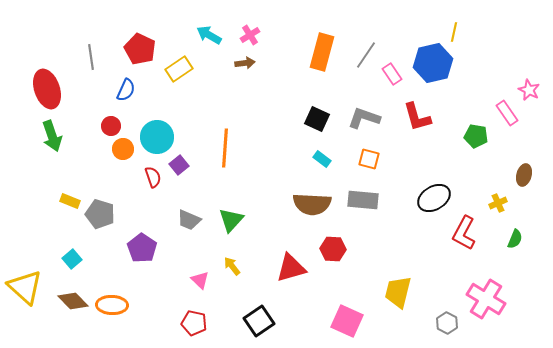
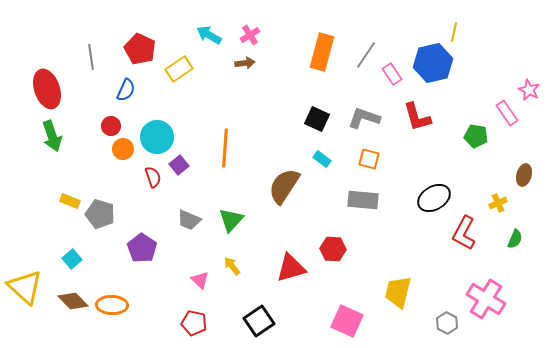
brown semicircle at (312, 204): moved 28 px left, 18 px up; rotated 120 degrees clockwise
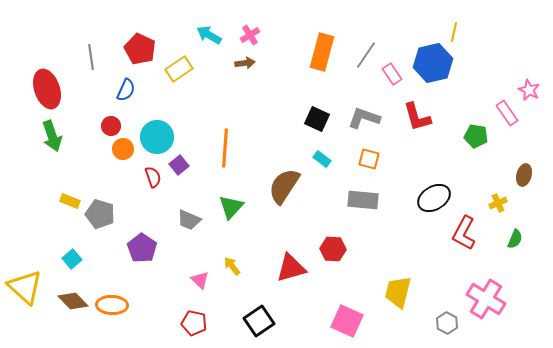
green triangle at (231, 220): moved 13 px up
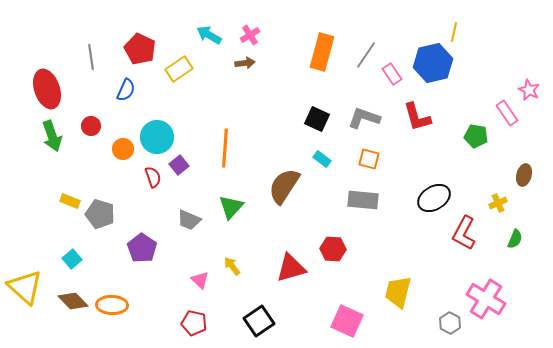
red circle at (111, 126): moved 20 px left
gray hexagon at (447, 323): moved 3 px right
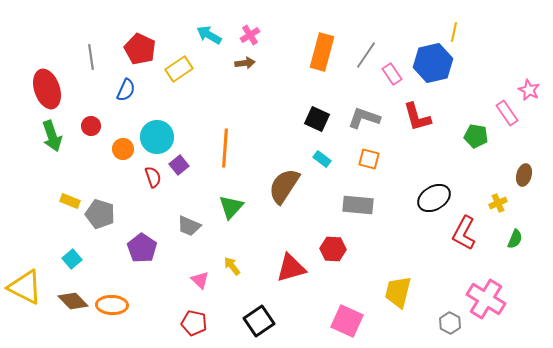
gray rectangle at (363, 200): moved 5 px left, 5 px down
gray trapezoid at (189, 220): moved 6 px down
yellow triangle at (25, 287): rotated 15 degrees counterclockwise
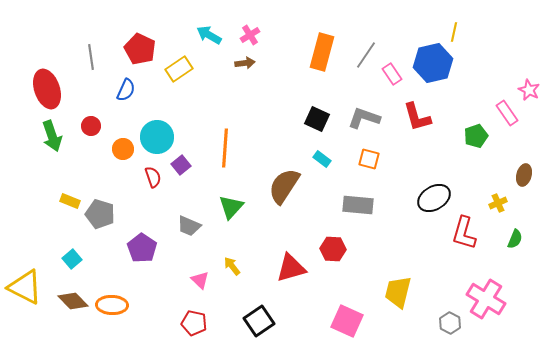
green pentagon at (476, 136): rotated 30 degrees counterclockwise
purple square at (179, 165): moved 2 px right
red L-shape at (464, 233): rotated 12 degrees counterclockwise
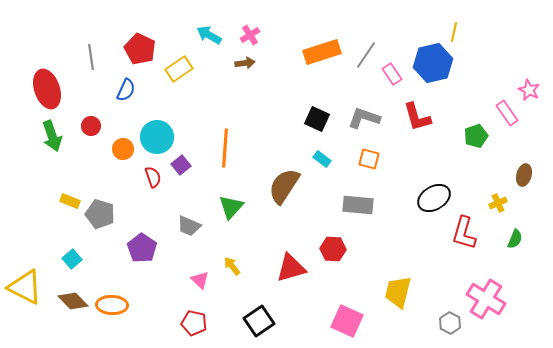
orange rectangle at (322, 52): rotated 57 degrees clockwise
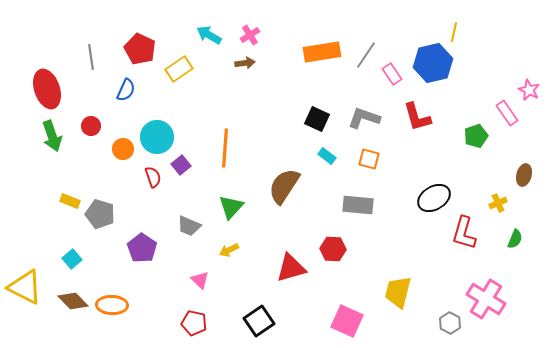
orange rectangle at (322, 52): rotated 9 degrees clockwise
cyan rectangle at (322, 159): moved 5 px right, 3 px up
yellow arrow at (232, 266): moved 3 px left, 16 px up; rotated 78 degrees counterclockwise
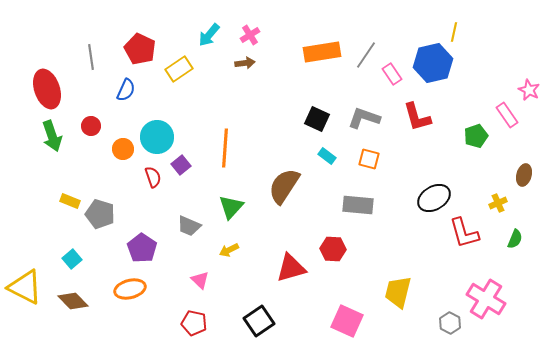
cyan arrow at (209, 35): rotated 80 degrees counterclockwise
pink rectangle at (507, 113): moved 2 px down
red L-shape at (464, 233): rotated 32 degrees counterclockwise
orange ellipse at (112, 305): moved 18 px right, 16 px up; rotated 16 degrees counterclockwise
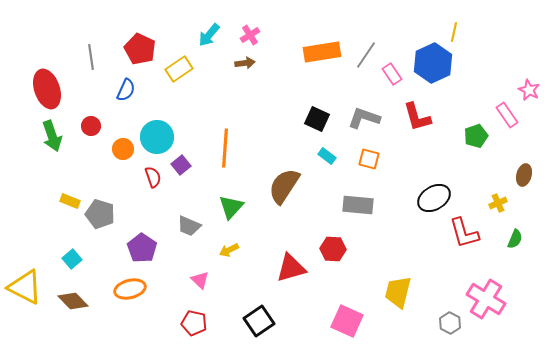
blue hexagon at (433, 63): rotated 12 degrees counterclockwise
